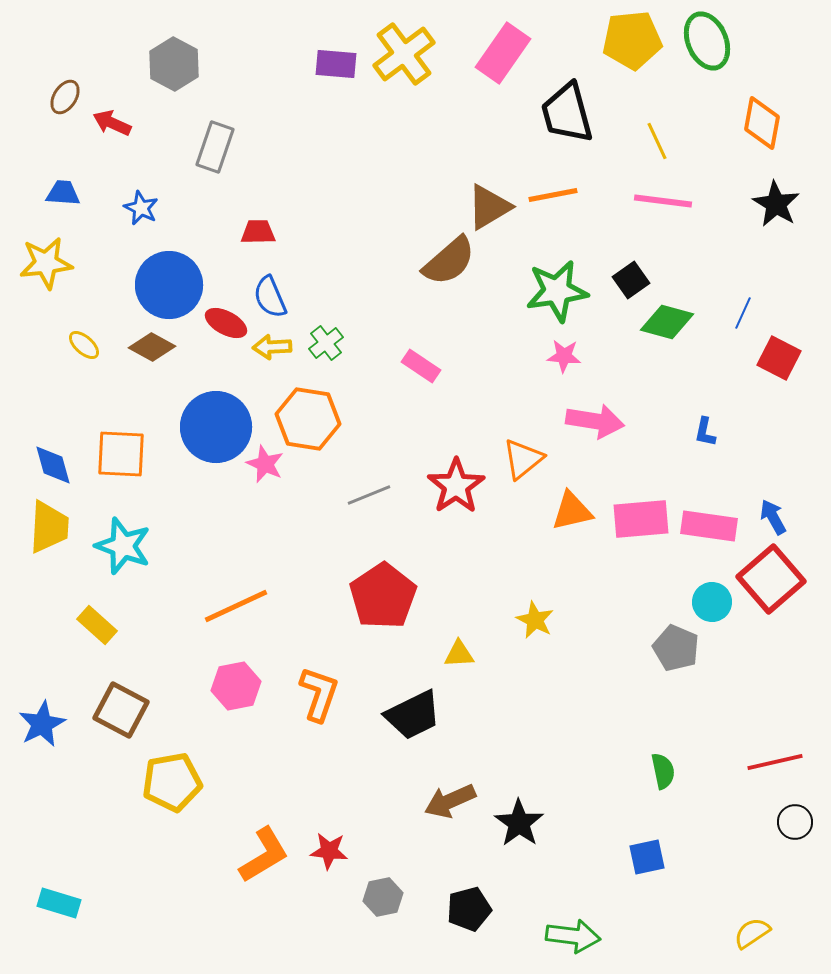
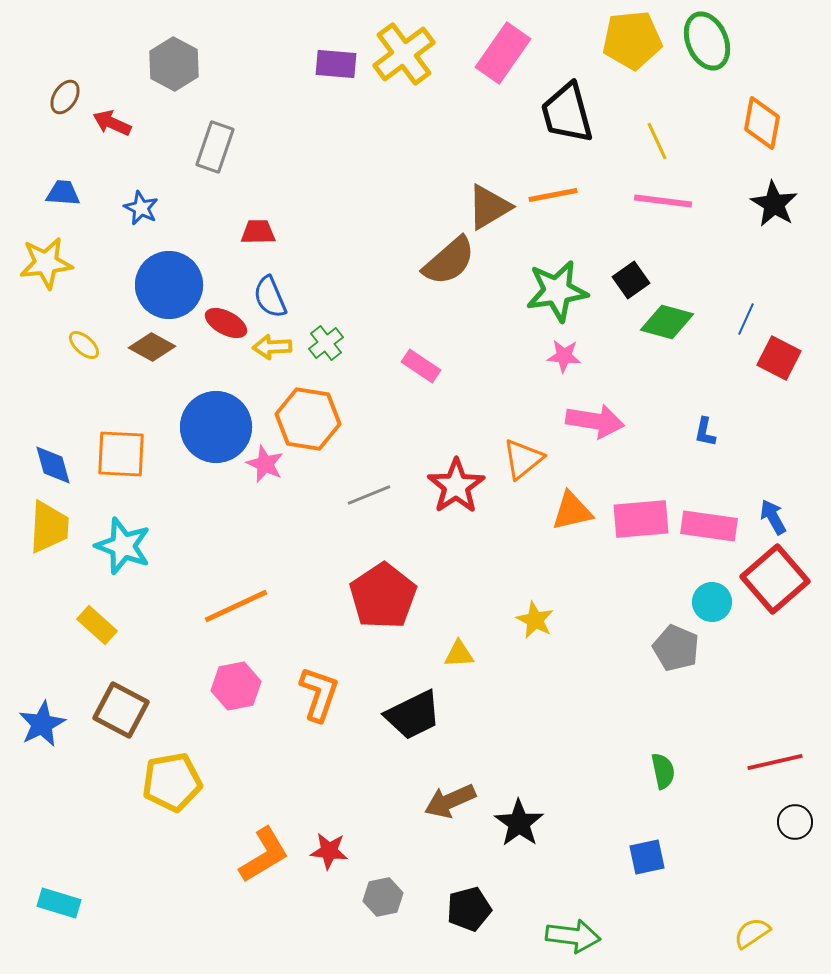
black star at (776, 204): moved 2 px left
blue line at (743, 313): moved 3 px right, 6 px down
red square at (771, 579): moved 4 px right
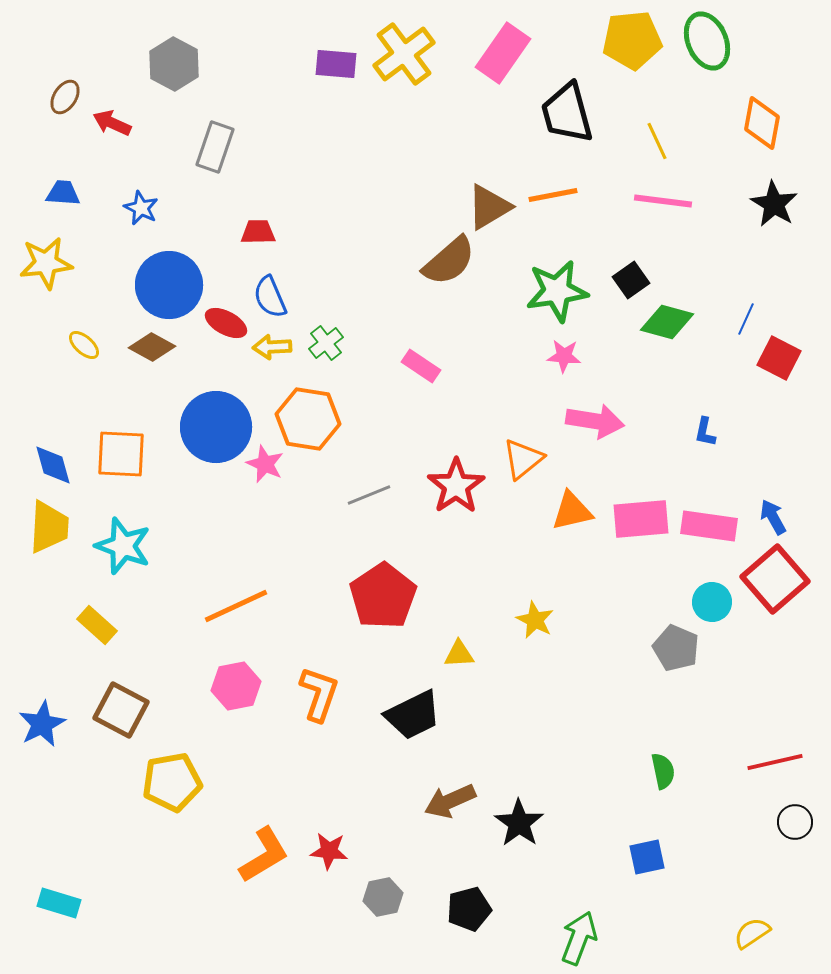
green arrow at (573, 936): moved 6 px right, 2 px down; rotated 76 degrees counterclockwise
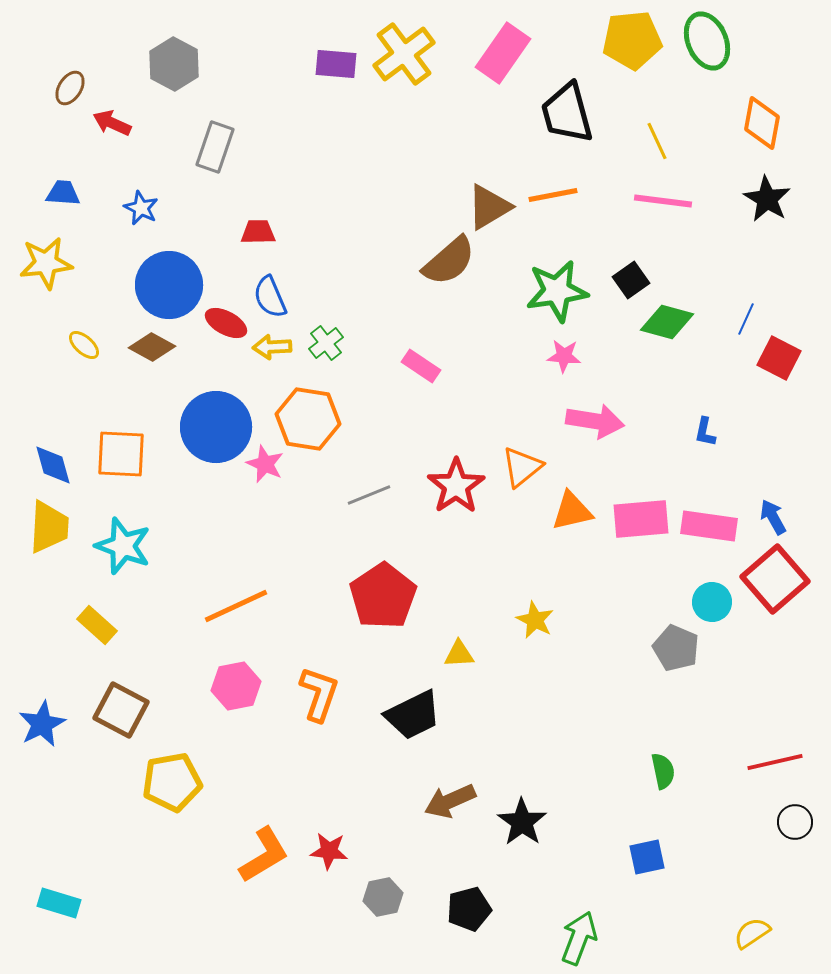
brown ellipse at (65, 97): moved 5 px right, 9 px up
black star at (774, 204): moved 7 px left, 5 px up
orange triangle at (523, 459): moved 1 px left, 8 px down
black star at (519, 823): moved 3 px right, 1 px up
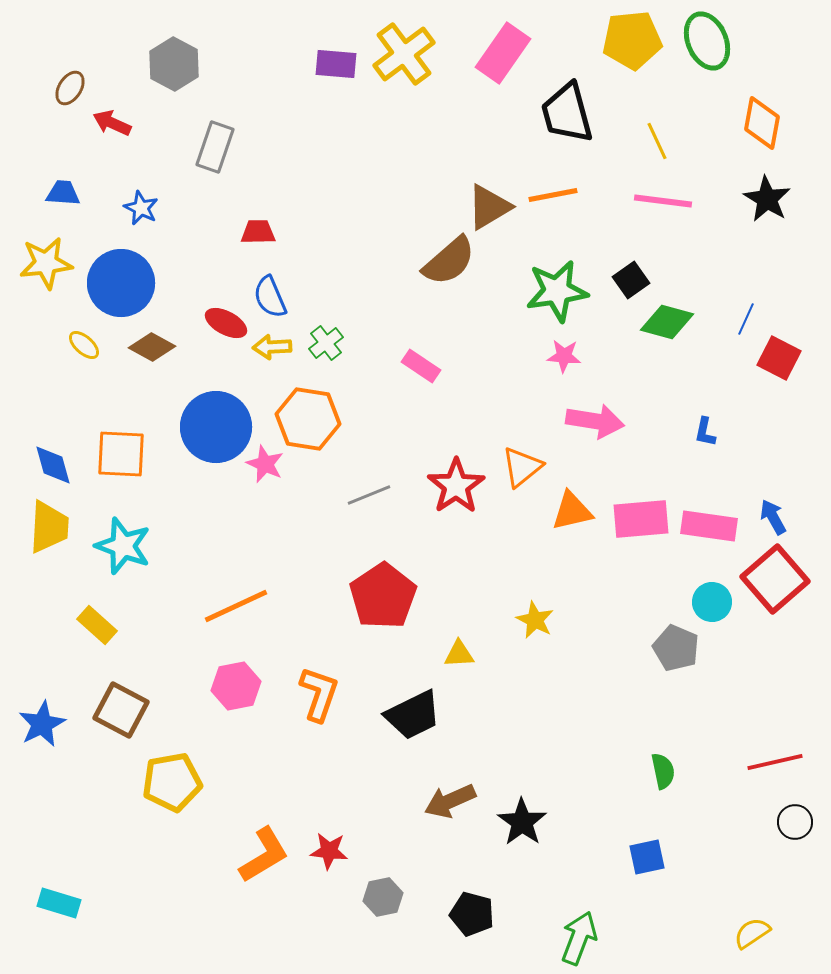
blue circle at (169, 285): moved 48 px left, 2 px up
black pentagon at (469, 909): moved 3 px right, 5 px down; rotated 30 degrees clockwise
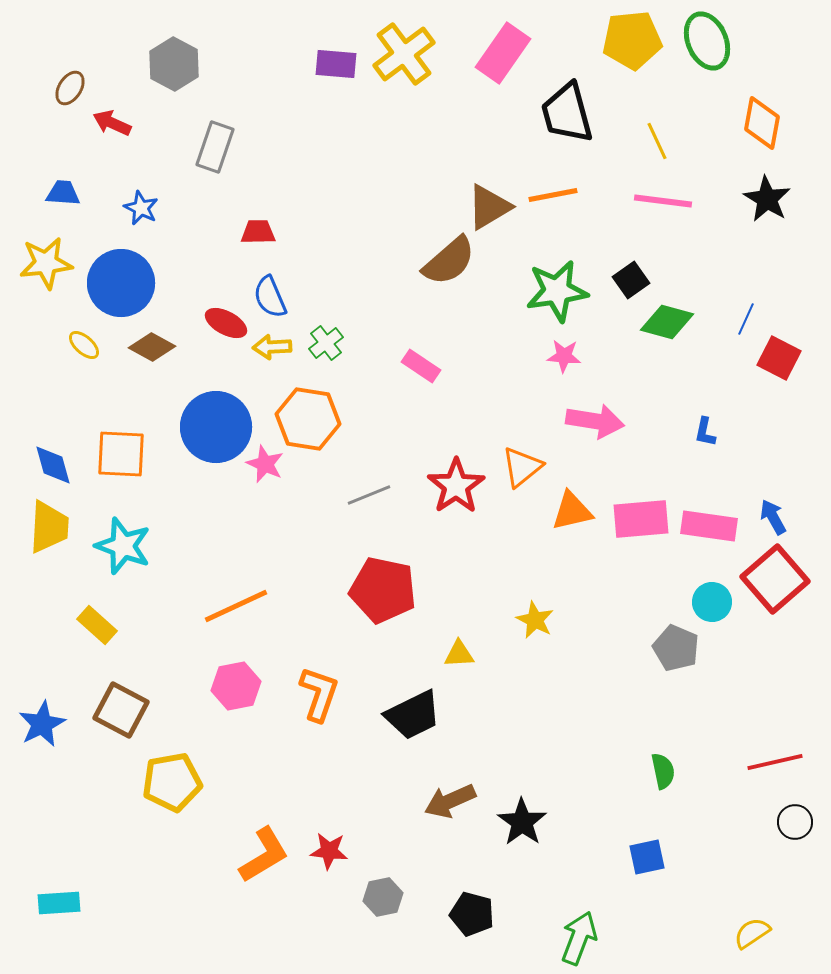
red pentagon at (383, 596): moved 6 px up; rotated 26 degrees counterclockwise
cyan rectangle at (59, 903): rotated 21 degrees counterclockwise
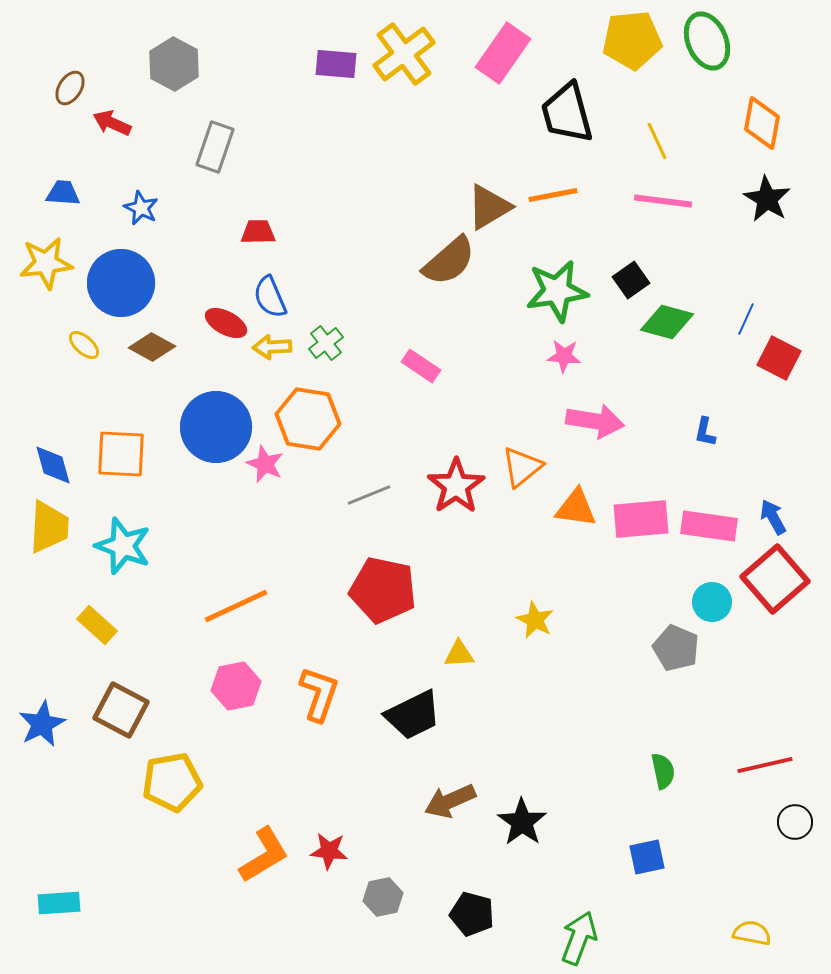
orange triangle at (572, 511): moved 4 px right, 3 px up; rotated 21 degrees clockwise
red line at (775, 762): moved 10 px left, 3 px down
yellow semicircle at (752, 933): rotated 45 degrees clockwise
